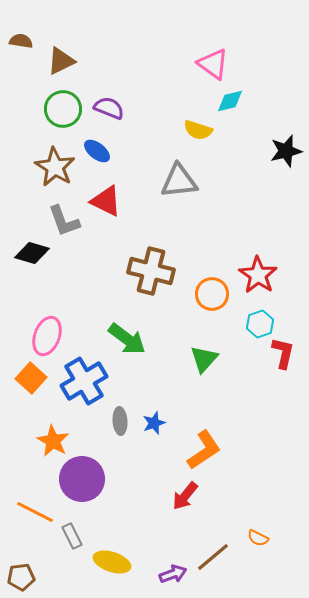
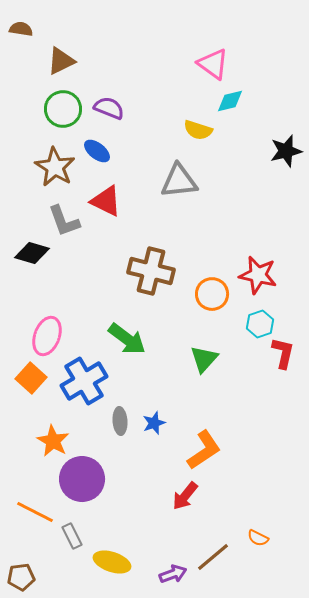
brown semicircle: moved 12 px up
red star: rotated 21 degrees counterclockwise
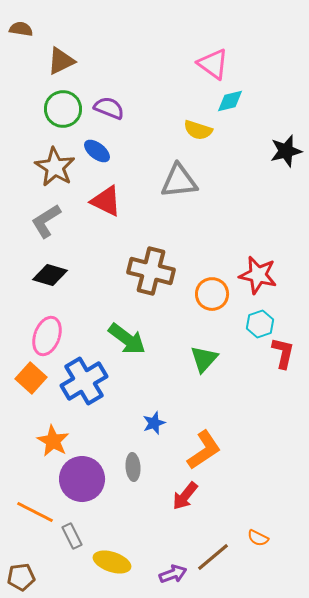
gray L-shape: moved 18 px left; rotated 78 degrees clockwise
black diamond: moved 18 px right, 22 px down
gray ellipse: moved 13 px right, 46 px down
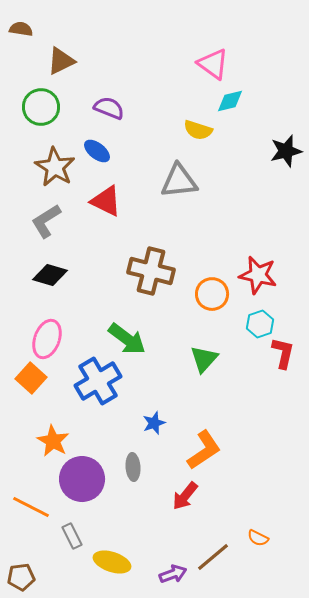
green circle: moved 22 px left, 2 px up
pink ellipse: moved 3 px down
blue cross: moved 14 px right
orange line: moved 4 px left, 5 px up
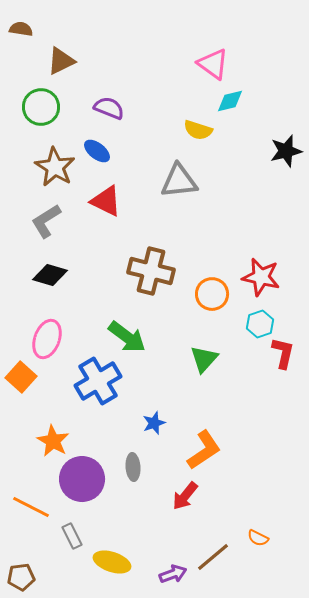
red star: moved 3 px right, 2 px down
green arrow: moved 2 px up
orange square: moved 10 px left, 1 px up
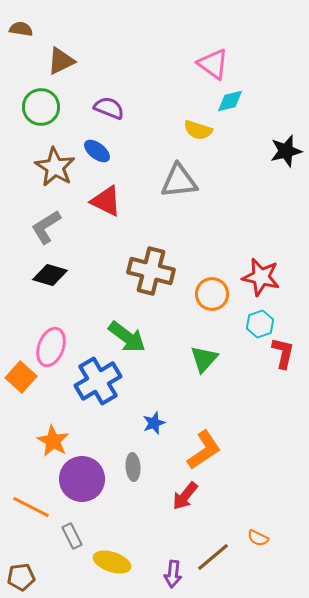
gray L-shape: moved 6 px down
pink ellipse: moved 4 px right, 8 px down
purple arrow: rotated 116 degrees clockwise
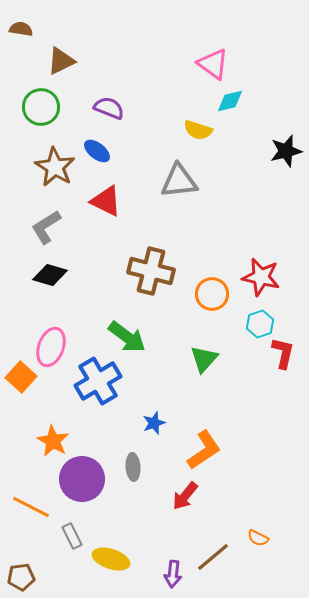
yellow ellipse: moved 1 px left, 3 px up
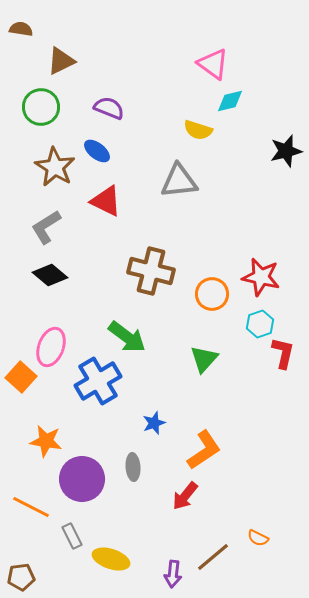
black diamond: rotated 24 degrees clockwise
orange star: moved 7 px left; rotated 20 degrees counterclockwise
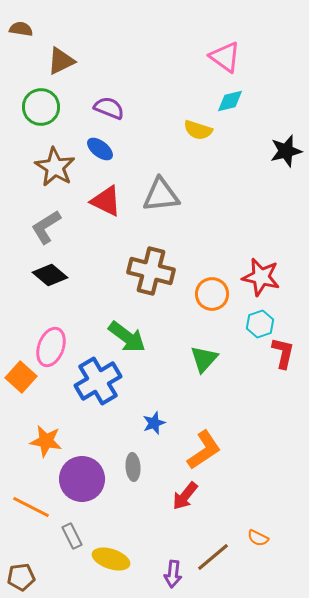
pink triangle: moved 12 px right, 7 px up
blue ellipse: moved 3 px right, 2 px up
gray triangle: moved 18 px left, 14 px down
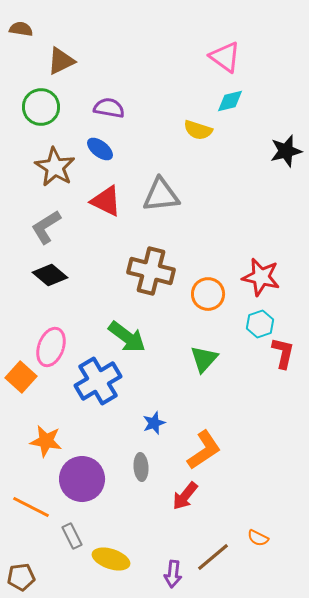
purple semicircle: rotated 12 degrees counterclockwise
orange circle: moved 4 px left
gray ellipse: moved 8 px right
